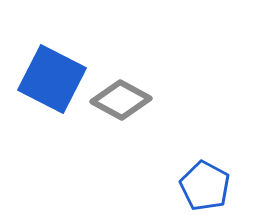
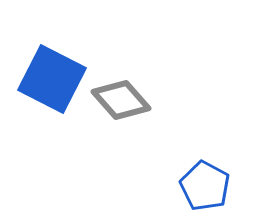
gray diamond: rotated 20 degrees clockwise
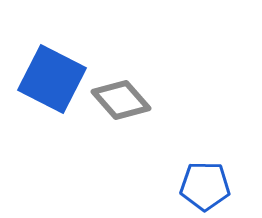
blue pentagon: rotated 27 degrees counterclockwise
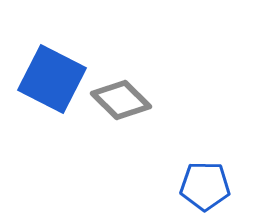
gray diamond: rotated 4 degrees counterclockwise
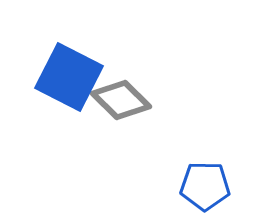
blue square: moved 17 px right, 2 px up
